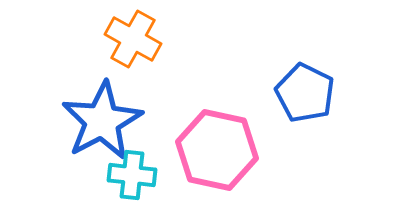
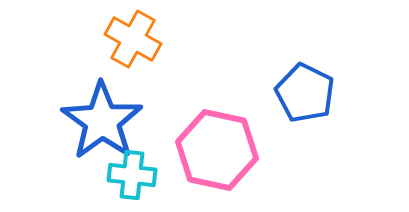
blue star: rotated 8 degrees counterclockwise
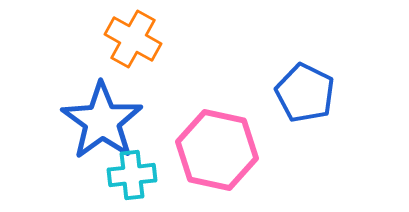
cyan cross: rotated 12 degrees counterclockwise
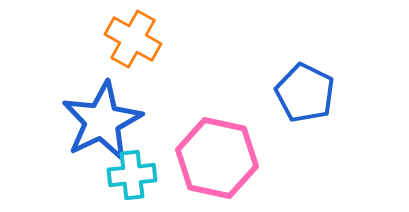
blue star: rotated 10 degrees clockwise
pink hexagon: moved 8 px down
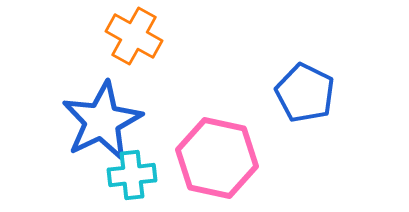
orange cross: moved 1 px right, 3 px up
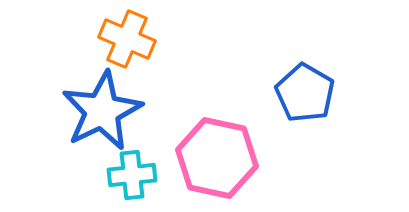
orange cross: moved 7 px left, 3 px down; rotated 6 degrees counterclockwise
blue pentagon: rotated 4 degrees clockwise
blue star: moved 10 px up
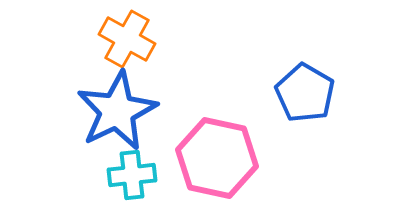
orange cross: rotated 6 degrees clockwise
blue star: moved 15 px right
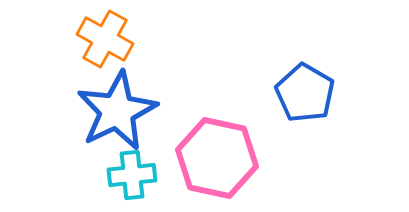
orange cross: moved 22 px left
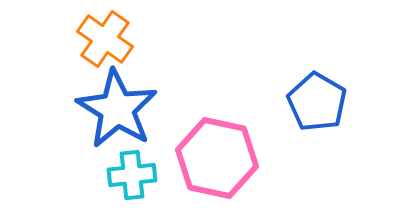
orange cross: rotated 6 degrees clockwise
blue pentagon: moved 12 px right, 9 px down
blue star: moved 2 px up; rotated 14 degrees counterclockwise
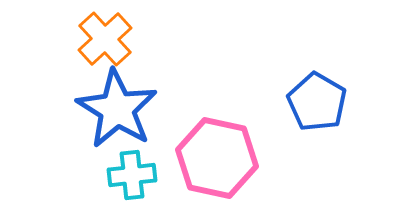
orange cross: rotated 12 degrees clockwise
